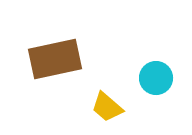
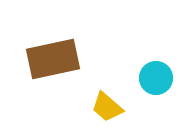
brown rectangle: moved 2 px left
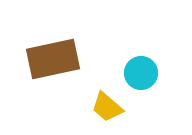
cyan circle: moved 15 px left, 5 px up
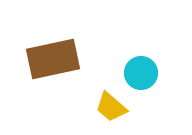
yellow trapezoid: moved 4 px right
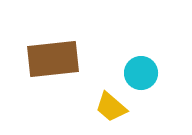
brown rectangle: rotated 6 degrees clockwise
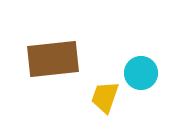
yellow trapezoid: moved 6 px left, 10 px up; rotated 68 degrees clockwise
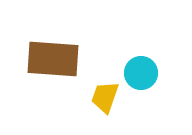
brown rectangle: rotated 10 degrees clockwise
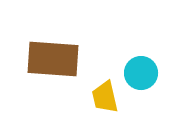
yellow trapezoid: rotated 32 degrees counterclockwise
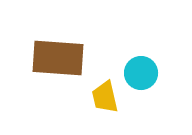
brown rectangle: moved 5 px right, 1 px up
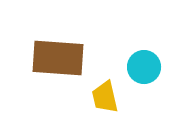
cyan circle: moved 3 px right, 6 px up
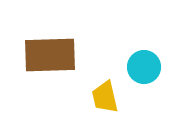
brown rectangle: moved 8 px left, 3 px up; rotated 6 degrees counterclockwise
